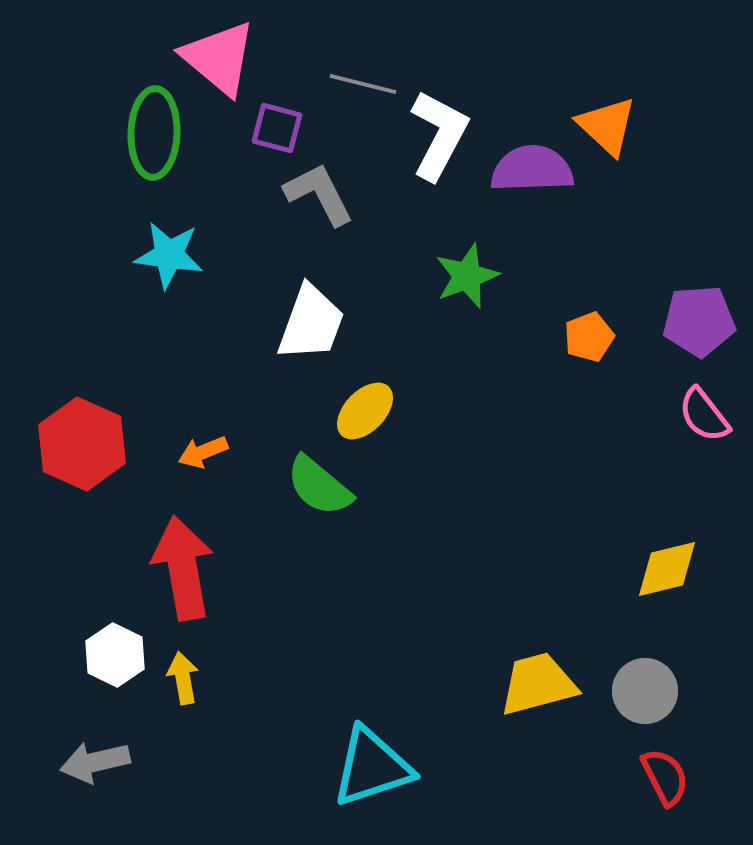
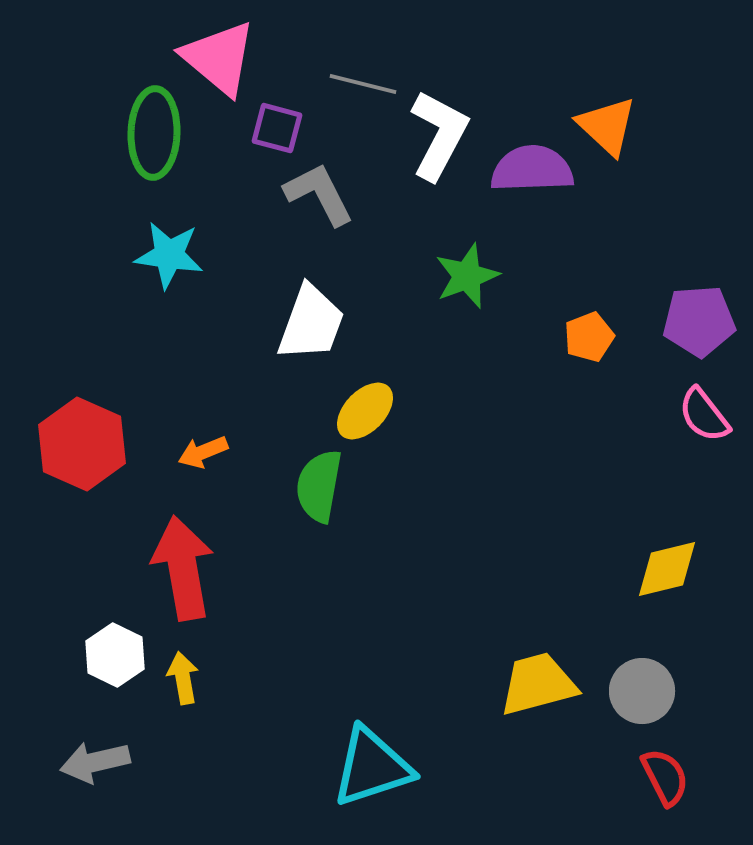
green semicircle: rotated 60 degrees clockwise
gray circle: moved 3 px left
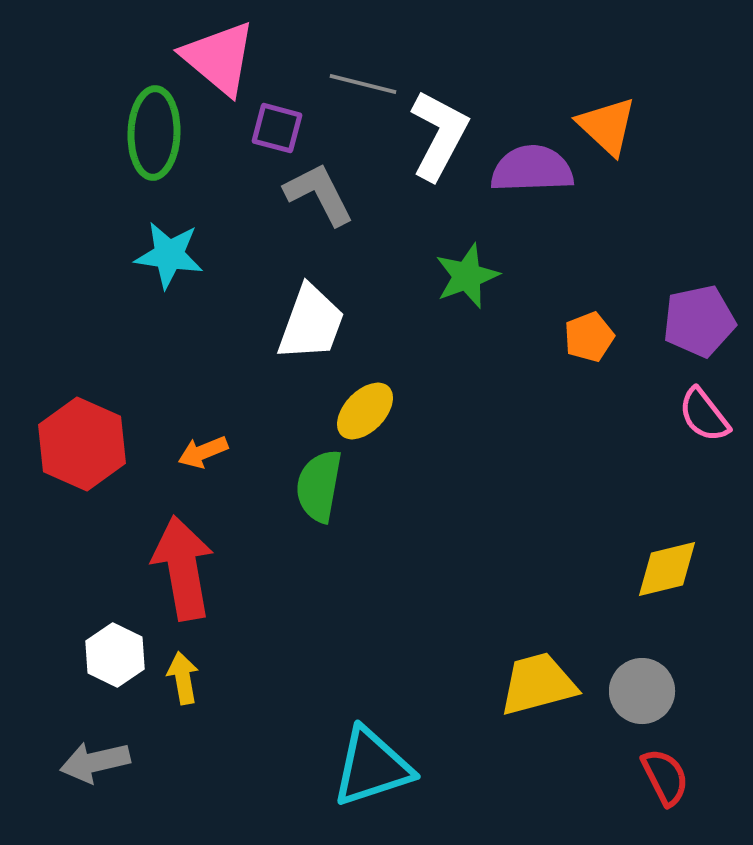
purple pentagon: rotated 8 degrees counterclockwise
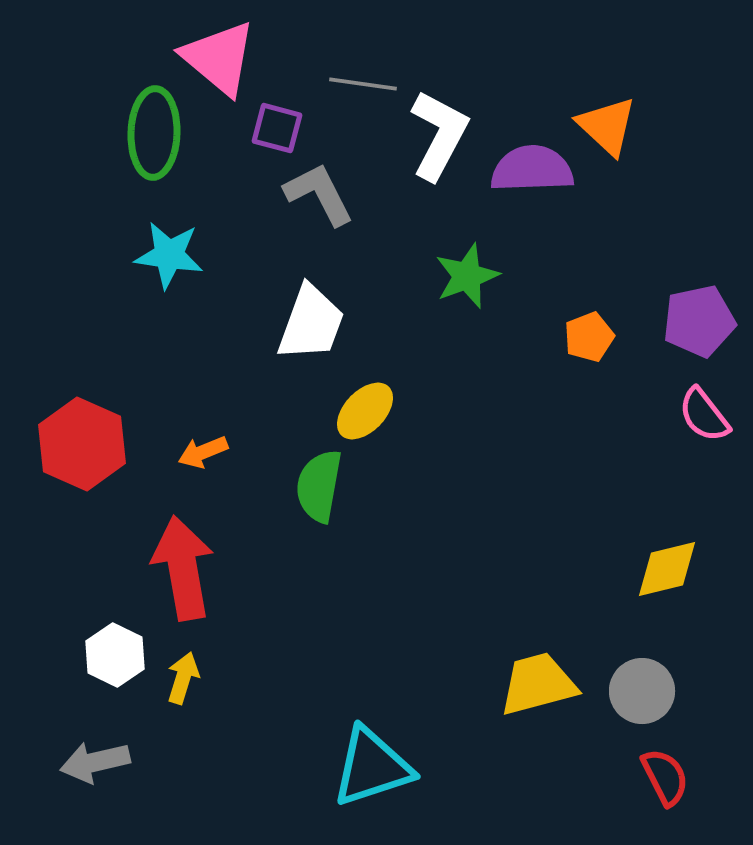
gray line: rotated 6 degrees counterclockwise
yellow arrow: rotated 27 degrees clockwise
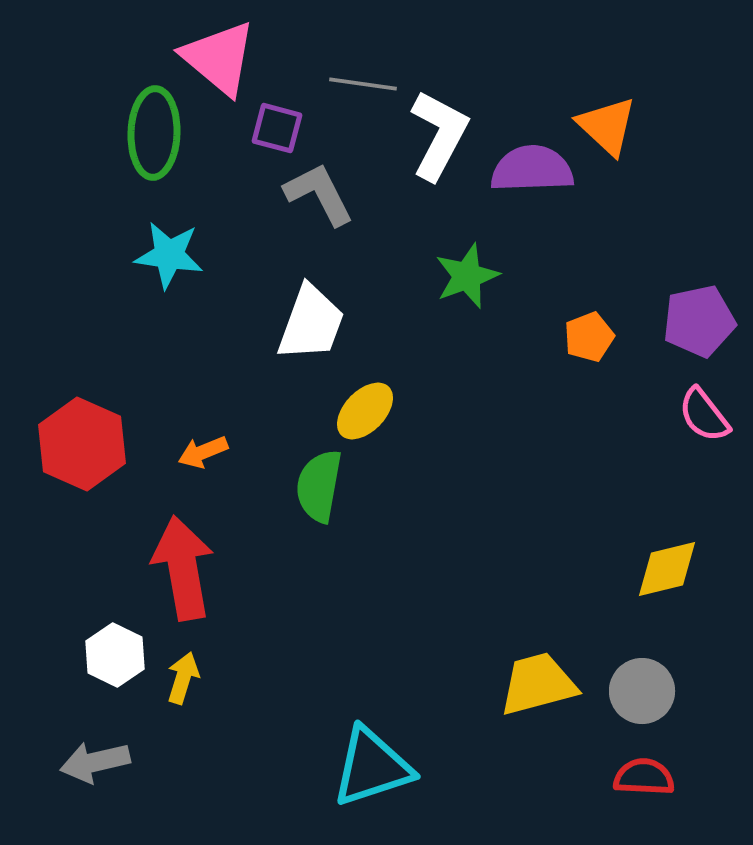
red semicircle: moved 21 px left; rotated 60 degrees counterclockwise
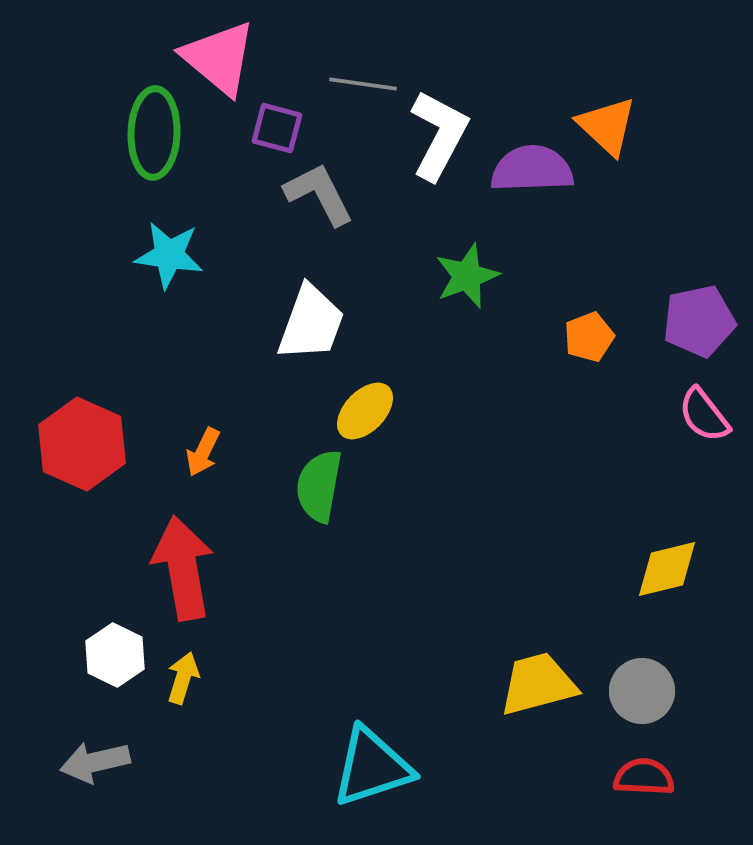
orange arrow: rotated 42 degrees counterclockwise
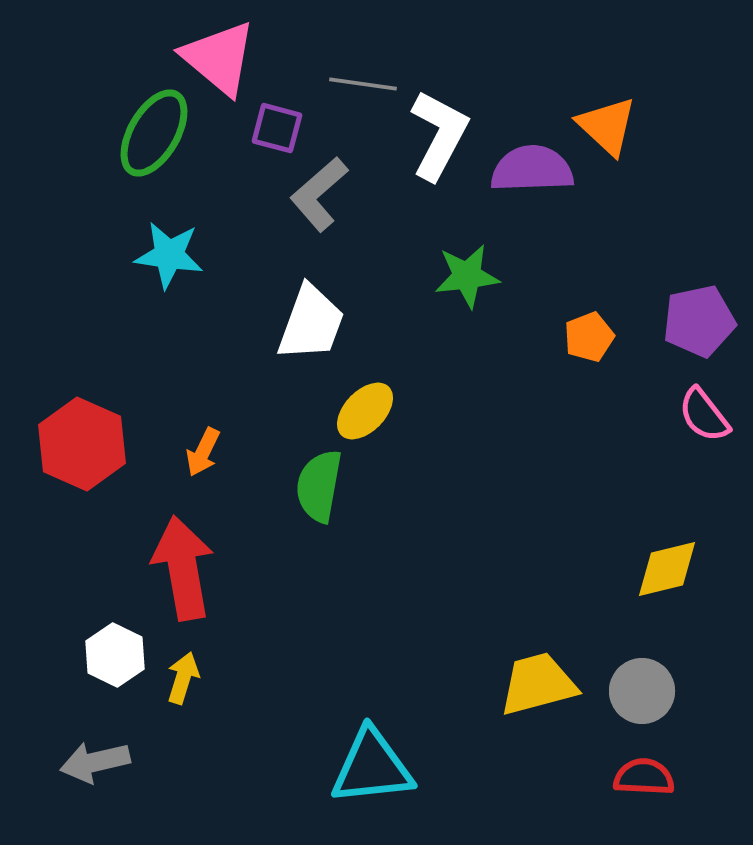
green ellipse: rotated 28 degrees clockwise
gray L-shape: rotated 104 degrees counterclockwise
green star: rotated 14 degrees clockwise
cyan triangle: rotated 12 degrees clockwise
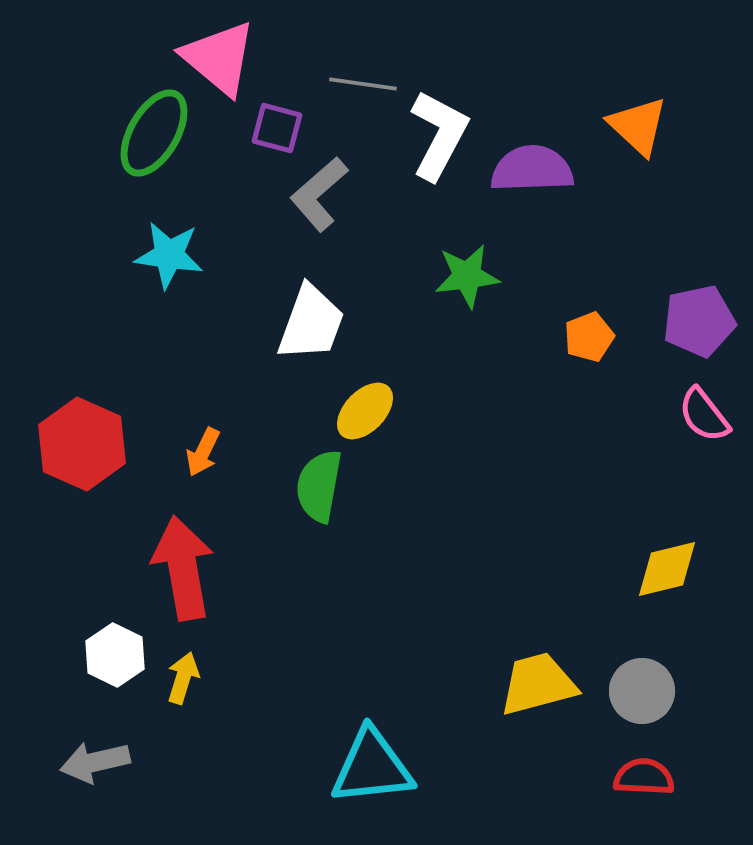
orange triangle: moved 31 px right
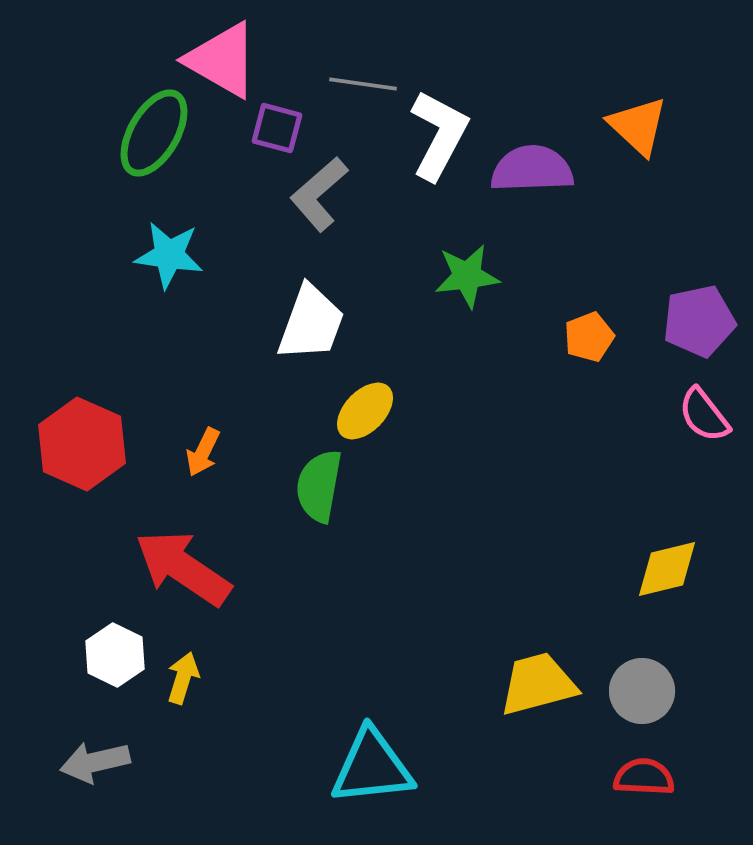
pink triangle: moved 3 px right, 2 px down; rotated 10 degrees counterclockwise
red arrow: rotated 46 degrees counterclockwise
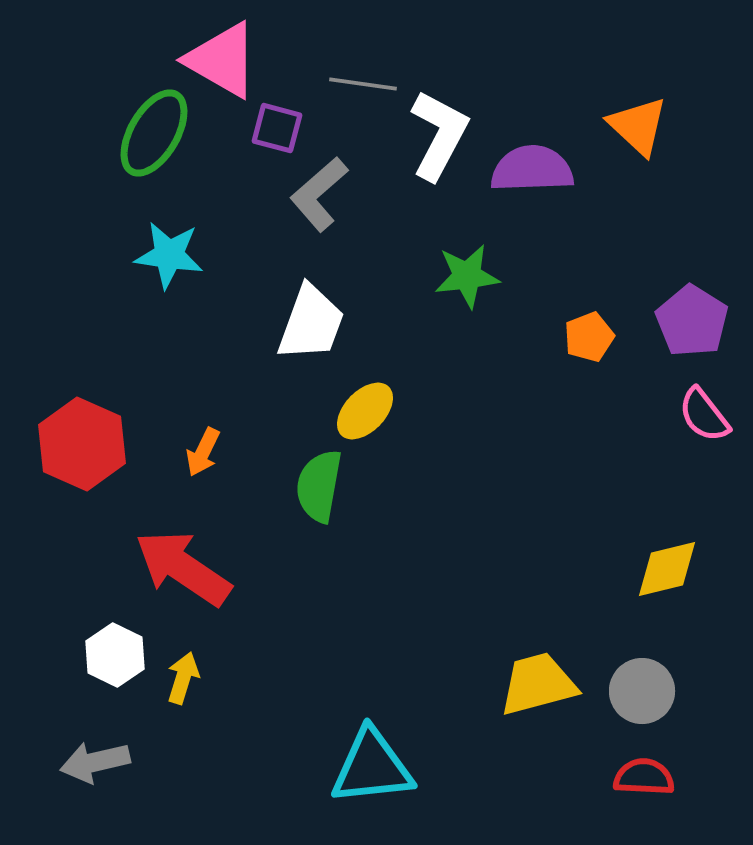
purple pentagon: moved 7 px left; rotated 28 degrees counterclockwise
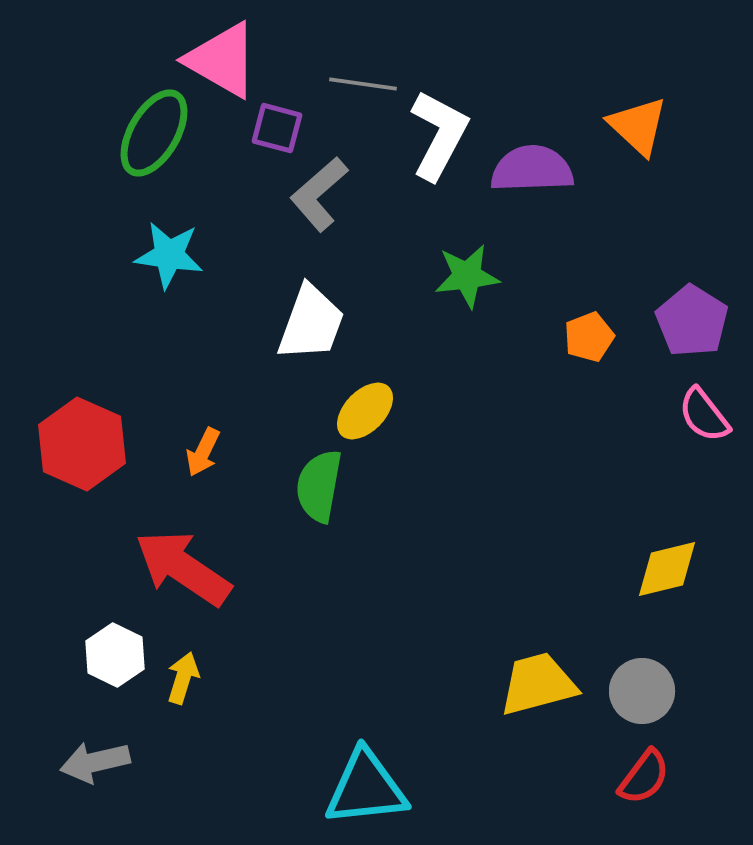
cyan triangle: moved 6 px left, 21 px down
red semicircle: rotated 124 degrees clockwise
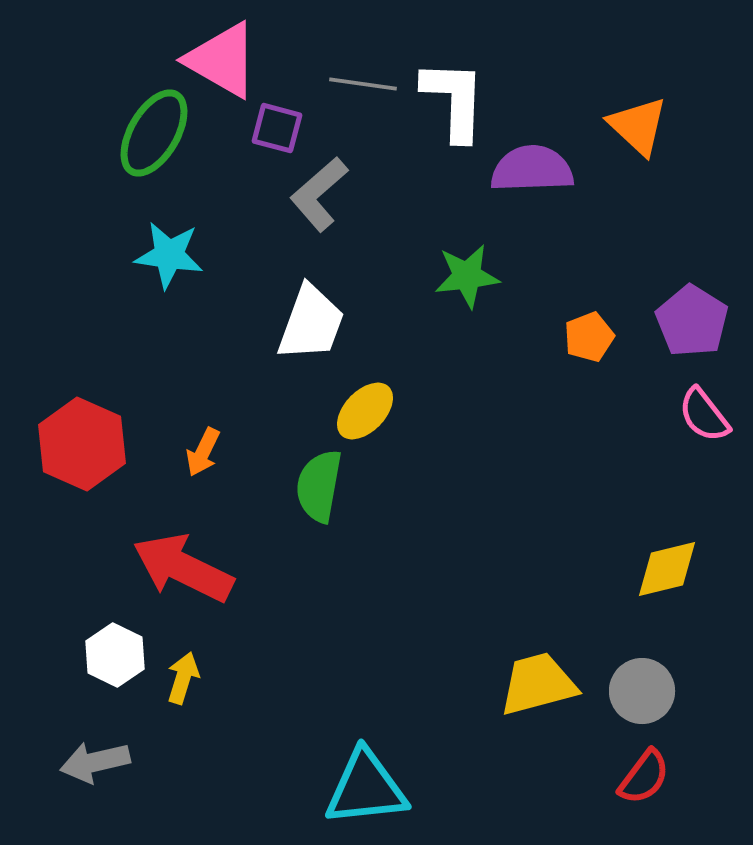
white L-shape: moved 15 px right, 35 px up; rotated 26 degrees counterclockwise
red arrow: rotated 8 degrees counterclockwise
